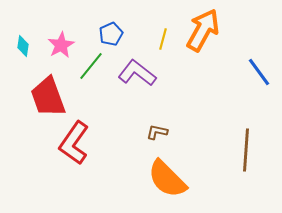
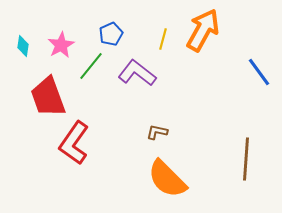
brown line: moved 9 px down
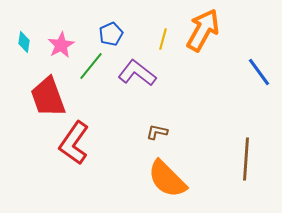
cyan diamond: moved 1 px right, 4 px up
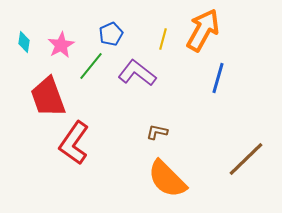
blue line: moved 41 px left, 6 px down; rotated 52 degrees clockwise
brown line: rotated 42 degrees clockwise
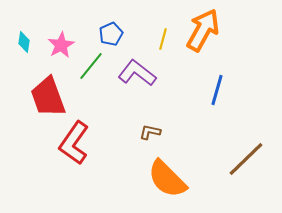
blue line: moved 1 px left, 12 px down
brown L-shape: moved 7 px left
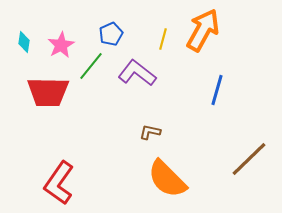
red trapezoid: moved 5 px up; rotated 69 degrees counterclockwise
red L-shape: moved 15 px left, 40 px down
brown line: moved 3 px right
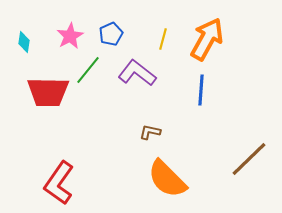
orange arrow: moved 4 px right, 9 px down
pink star: moved 9 px right, 9 px up
green line: moved 3 px left, 4 px down
blue line: moved 16 px left; rotated 12 degrees counterclockwise
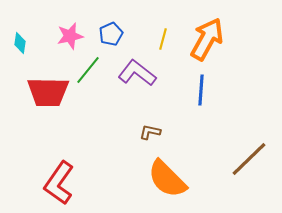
pink star: rotated 16 degrees clockwise
cyan diamond: moved 4 px left, 1 px down
